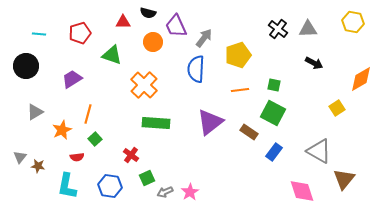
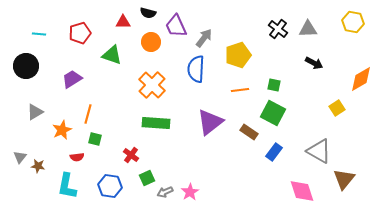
orange circle at (153, 42): moved 2 px left
orange cross at (144, 85): moved 8 px right
green square at (95, 139): rotated 32 degrees counterclockwise
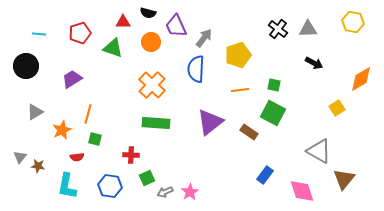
green triangle at (112, 55): moved 1 px right, 7 px up
blue rectangle at (274, 152): moved 9 px left, 23 px down
red cross at (131, 155): rotated 35 degrees counterclockwise
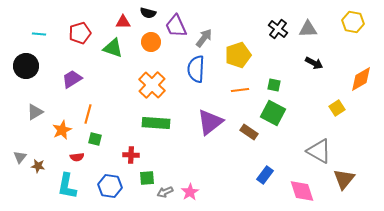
green square at (147, 178): rotated 21 degrees clockwise
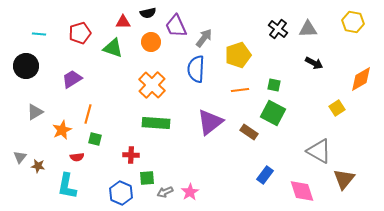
black semicircle at (148, 13): rotated 28 degrees counterclockwise
blue hexagon at (110, 186): moved 11 px right, 7 px down; rotated 15 degrees clockwise
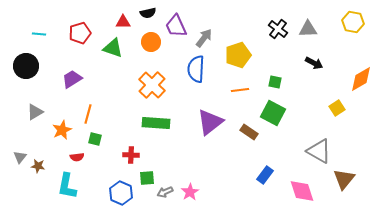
green square at (274, 85): moved 1 px right, 3 px up
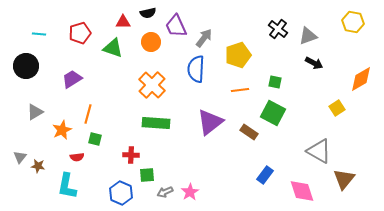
gray triangle at (308, 29): moved 7 px down; rotated 18 degrees counterclockwise
green square at (147, 178): moved 3 px up
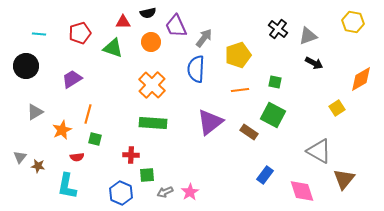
green square at (273, 113): moved 2 px down
green rectangle at (156, 123): moved 3 px left
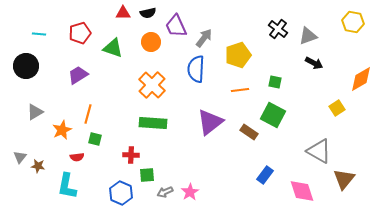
red triangle at (123, 22): moved 9 px up
purple trapezoid at (72, 79): moved 6 px right, 4 px up
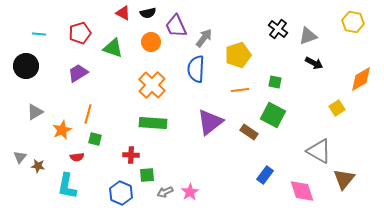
red triangle at (123, 13): rotated 28 degrees clockwise
purple trapezoid at (78, 75): moved 2 px up
